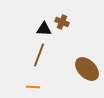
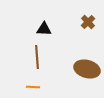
brown cross: moved 26 px right; rotated 24 degrees clockwise
brown line: moved 2 px left, 2 px down; rotated 25 degrees counterclockwise
brown ellipse: rotated 30 degrees counterclockwise
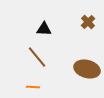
brown line: rotated 35 degrees counterclockwise
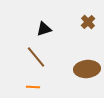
black triangle: rotated 21 degrees counterclockwise
brown line: moved 1 px left
brown ellipse: rotated 20 degrees counterclockwise
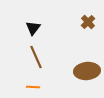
black triangle: moved 11 px left, 1 px up; rotated 35 degrees counterclockwise
brown line: rotated 15 degrees clockwise
brown ellipse: moved 2 px down
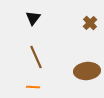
brown cross: moved 2 px right, 1 px down
black triangle: moved 10 px up
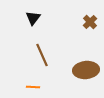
brown cross: moved 1 px up
brown line: moved 6 px right, 2 px up
brown ellipse: moved 1 px left, 1 px up
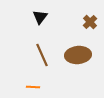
black triangle: moved 7 px right, 1 px up
brown ellipse: moved 8 px left, 15 px up
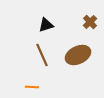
black triangle: moved 6 px right, 8 px down; rotated 35 degrees clockwise
brown ellipse: rotated 20 degrees counterclockwise
orange line: moved 1 px left
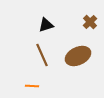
brown ellipse: moved 1 px down
orange line: moved 1 px up
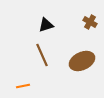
brown cross: rotated 16 degrees counterclockwise
brown ellipse: moved 4 px right, 5 px down
orange line: moved 9 px left; rotated 16 degrees counterclockwise
